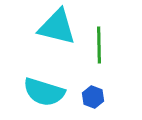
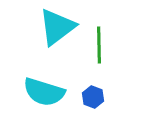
cyan triangle: rotated 51 degrees counterclockwise
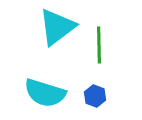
cyan semicircle: moved 1 px right, 1 px down
blue hexagon: moved 2 px right, 1 px up
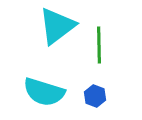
cyan triangle: moved 1 px up
cyan semicircle: moved 1 px left, 1 px up
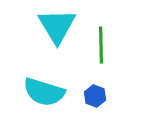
cyan triangle: rotated 24 degrees counterclockwise
green line: moved 2 px right
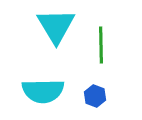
cyan triangle: moved 1 px left
cyan semicircle: moved 1 px left, 1 px up; rotated 18 degrees counterclockwise
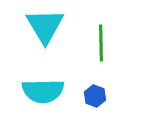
cyan triangle: moved 11 px left
green line: moved 2 px up
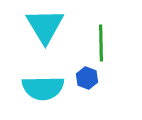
cyan semicircle: moved 3 px up
blue hexagon: moved 8 px left, 18 px up
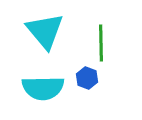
cyan triangle: moved 5 px down; rotated 9 degrees counterclockwise
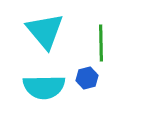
blue hexagon: rotated 25 degrees clockwise
cyan semicircle: moved 1 px right, 1 px up
